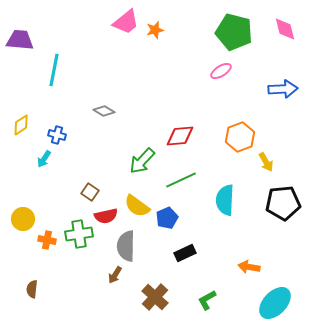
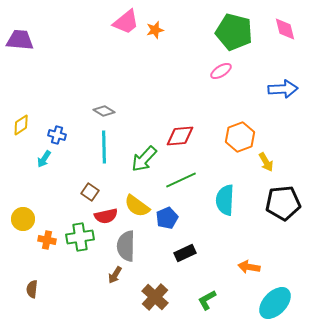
cyan line: moved 50 px right, 77 px down; rotated 12 degrees counterclockwise
green arrow: moved 2 px right, 2 px up
green cross: moved 1 px right, 3 px down
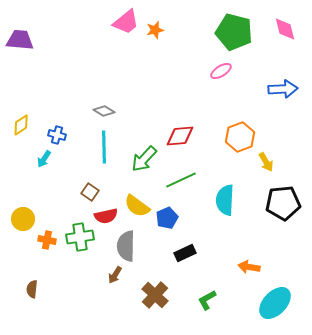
brown cross: moved 2 px up
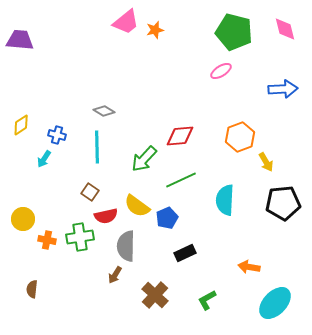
cyan line: moved 7 px left
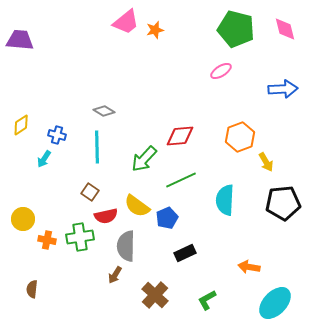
green pentagon: moved 2 px right, 3 px up
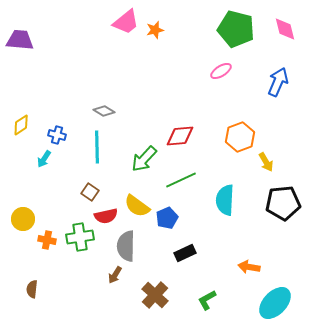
blue arrow: moved 5 px left, 7 px up; rotated 64 degrees counterclockwise
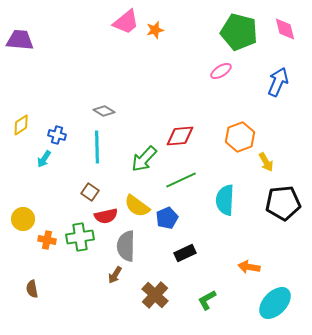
green pentagon: moved 3 px right, 3 px down
brown semicircle: rotated 18 degrees counterclockwise
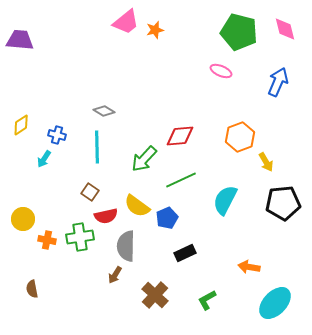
pink ellipse: rotated 55 degrees clockwise
cyan semicircle: rotated 24 degrees clockwise
